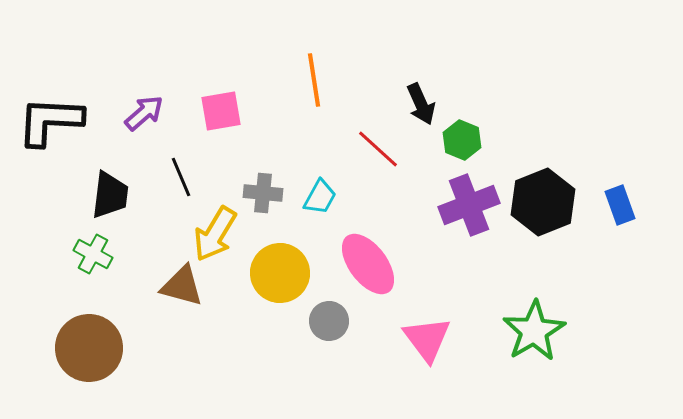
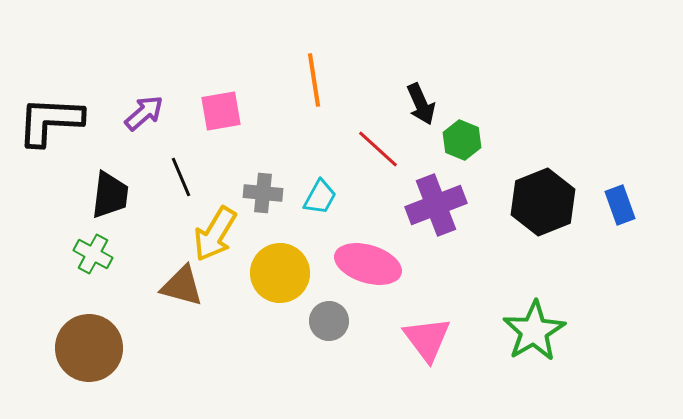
purple cross: moved 33 px left
pink ellipse: rotated 36 degrees counterclockwise
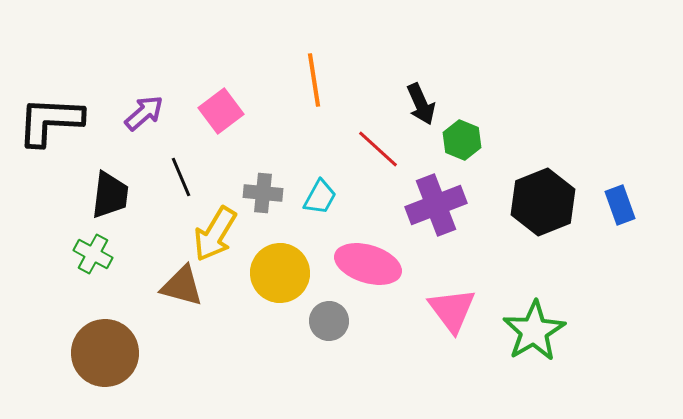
pink square: rotated 27 degrees counterclockwise
pink triangle: moved 25 px right, 29 px up
brown circle: moved 16 px right, 5 px down
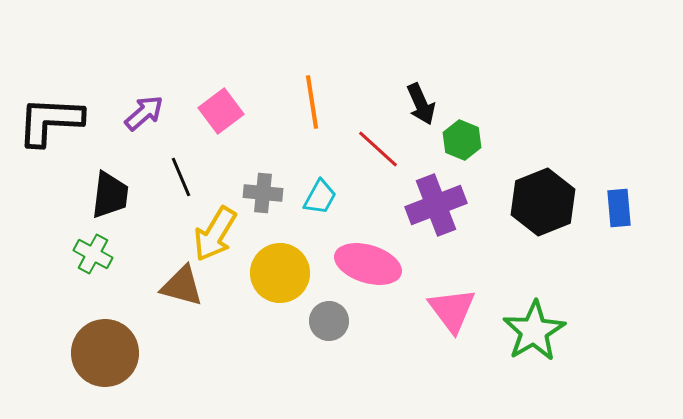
orange line: moved 2 px left, 22 px down
blue rectangle: moved 1 px left, 3 px down; rotated 15 degrees clockwise
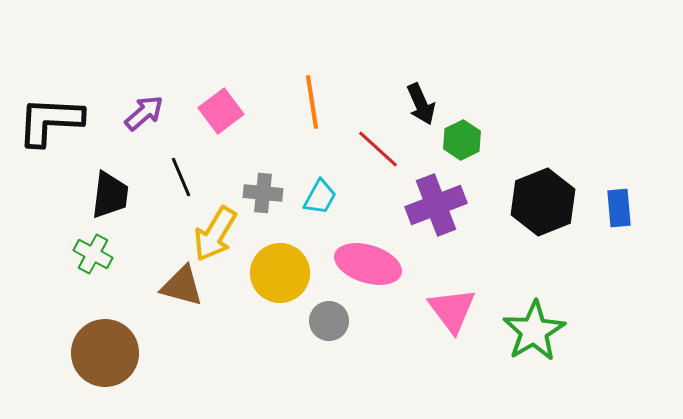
green hexagon: rotated 12 degrees clockwise
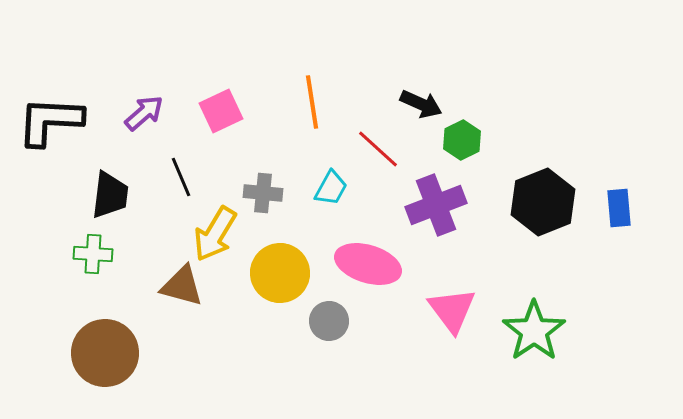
black arrow: rotated 42 degrees counterclockwise
pink square: rotated 12 degrees clockwise
cyan trapezoid: moved 11 px right, 9 px up
green cross: rotated 24 degrees counterclockwise
green star: rotated 4 degrees counterclockwise
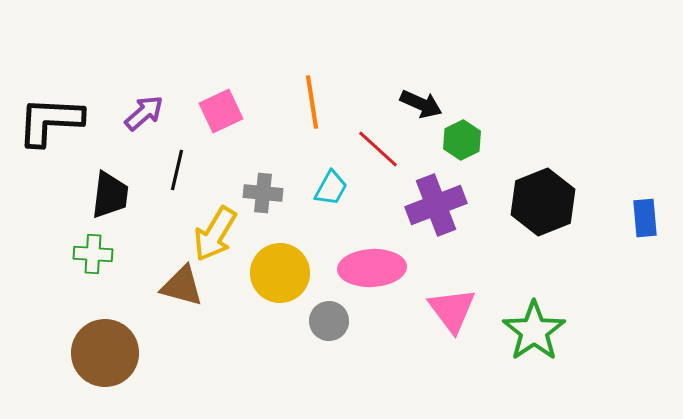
black line: moved 4 px left, 7 px up; rotated 36 degrees clockwise
blue rectangle: moved 26 px right, 10 px down
pink ellipse: moved 4 px right, 4 px down; rotated 20 degrees counterclockwise
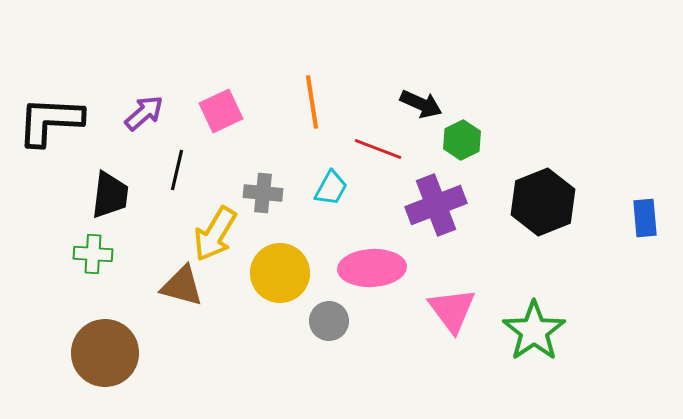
red line: rotated 21 degrees counterclockwise
